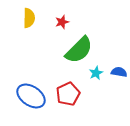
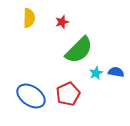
blue semicircle: moved 3 px left
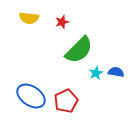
yellow semicircle: rotated 96 degrees clockwise
red pentagon: moved 2 px left, 7 px down
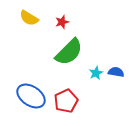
yellow semicircle: rotated 24 degrees clockwise
green semicircle: moved 10 px left, 2 px down
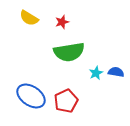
green semicircle: rotated 36 degrees clockwise
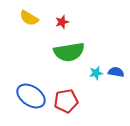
cyan star: rotated 16 degrees clockwise
red pentagon: rotated 15 degrees clockwise
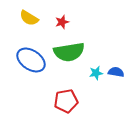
blue ellipse: moved 36 px up
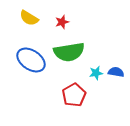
red pentagon: moved 8 px right, 6 px up; rotated 20 degrees counterclockwise
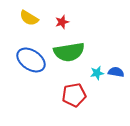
cyan star: moved 1 px right
red pentagon: rotated 20 degrees clockwise
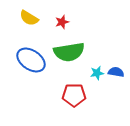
red pentagon: rotated 10 degrees clockwise
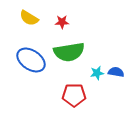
red star: rotated 16 degrees clockwise
